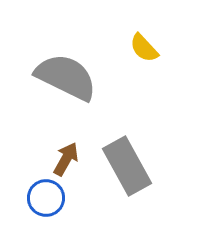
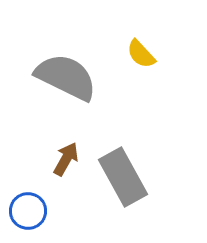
yellow semicircle: moved 3 px left, 6 px down
gray rectangle: moved 4 px left, 11 px down
blue circle: moved 18 px left, 13 px down
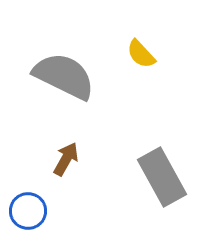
gray semicircle: moved 2 px left, 1 px up
gray rectangle: moved 39 px right
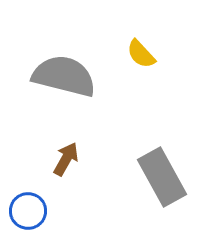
gray semicircle: rotated 12 degrees counterclockwise
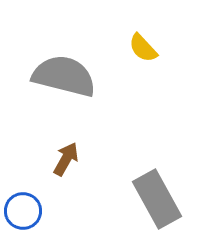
yellow semicircle: moved 2 px right, 6 px up
gray rectangle: moved 5 px left, 22 px down
blue circle: moved 5 px left
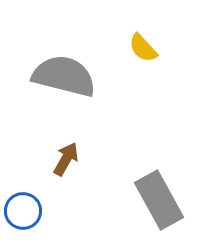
gray rectangle: moved 2 px right, 1 px down
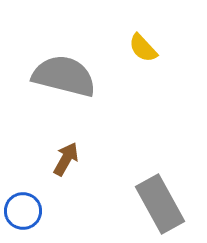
gray rectangle: moved 1 px right, 4 px down
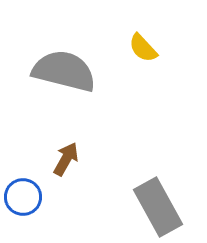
gray semicircle: moved 5 px up
gray rectangle: moved 2 px left, 3 px down
blue circle: moved 14 px up
